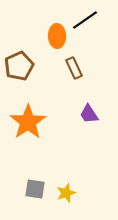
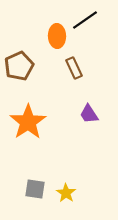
yellow star: rotated 18 degrees counterclockwise
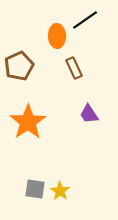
yellow star: moved 6 px left, 2 px up
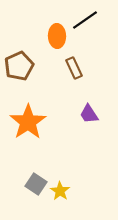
gray square: moved 1 px right, 5 px up; rotated 25 degrees clockwise
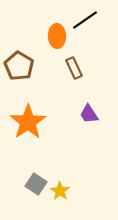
brown pentagon: rotated 16 degrees counterclockwise
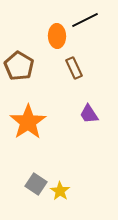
black line: rotated 8 degrees clockwise
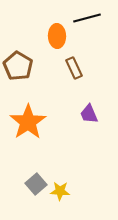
black line: moved 2 px right, 2 px up; rotated 12 degrees clockwise
brown pentagon: moved 1 px left
purple trapezoid: rotated 10 degrees clockwise
gray square: rotated 15 degrees clockwise
yellow star: rotated 30 degrees counterclockwise
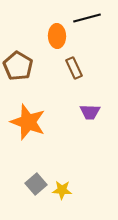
purple trapezoid: moved 1 px right, 2 px up; rotated 65 degrees counterclockwise
orange star: rotated 18 degrees counterclockwise
yellow star: moved 2 px right, 1 px up
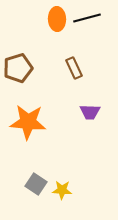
orange ellipse: moved 17 px up
brown pentagon: moved 2 px down; rotated 24 degrees clockwise
orange star: rotated 15 degrees counterclockwise
gray square: rotated 15 degrees counterclockwise
